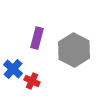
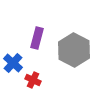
blue cross: moved 6 px up
red cross: moved 1 px right, 1 px up
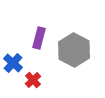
purple rectangle: moved 2 px right
red cross: rotated 21 degrees clockwise
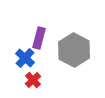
blue cross: moved 12 px right, 5 px up
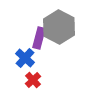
gray hexagon: moved 15 px left, 23 px up
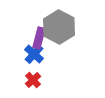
blue cross: moved 9 px right, 4 px up
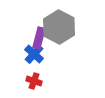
red cross: moved 1 px right, 1 px down; rotated 28 degrees counterclockwise
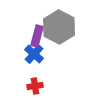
purple rectangle: moved 2 px left, 2 px up
red cross: moved 1 px right, 5 px down; rotated 28 degrees counterclockwise
